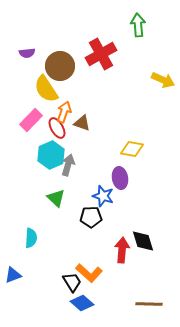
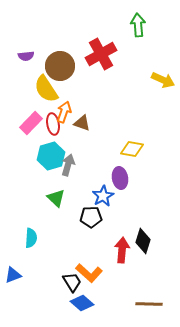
purple semicircle: moved 1 px left, 3 px down
pink rectangle: moved 3 px down
red ellipse: moved 4 px left, 4 px up; rotated 20 degrees clockwise
cyan hexagon: moved 1 px down; rotated 8 degrees clockwise
blue star: rotated 25 degrees clockwise
black diamond: rotated 35 degrees clockwise
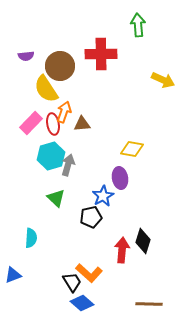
red cross: rotated 28 degrees clockwise
brown triangle: moved 1 px down; rotated 24 degrees counterclockwise
black pentagon: rotated 10 degrees counterclockwise
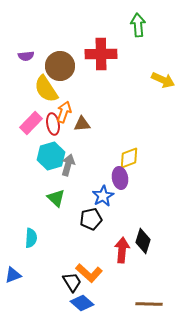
yellow diamond: moved 3 px left, 9 px down; rotated 30 degrees counterclockwise
black pentagon: moved 2 px down
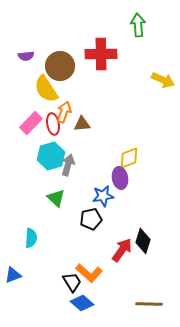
blue star: rotated 20 degrees clockwise
red arrow: rotated 30 degrees clockwise
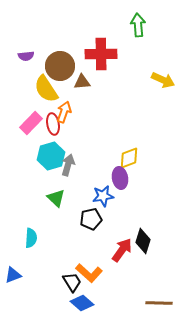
brown triangle: moved 42 px up
brown line: moved 10 px right, 1 px up
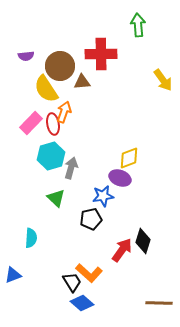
yellow arrow: rotated 30 degrees clockwise
gray arrow: moved 3 px right, 3 px down
purple ellipse: rotated 60 degrees counterclockwise
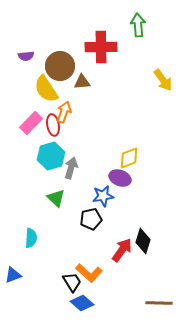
red cross: moved 7 px up
red ellipse: moved 1 px down
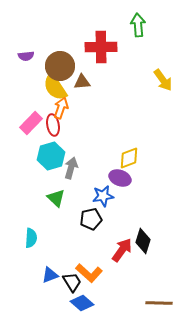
yellow semicircle: moved 9 px right, 2 px up
orange arrow: moved 3 px left, 4 px up
blue triangle: moved 37 px right
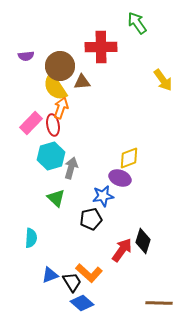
green arrow: moved 1 px left, 2 px up; rotated 30 degrees counterclockwise
